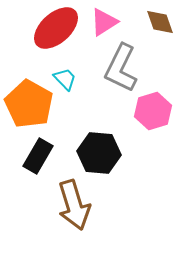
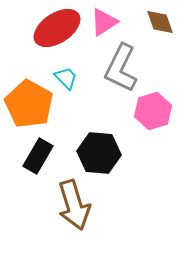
red ellipse: moved 1 px right; rotated 9 degrees clockwise
cyan trapezoid: moved 1 px right, 1 px up
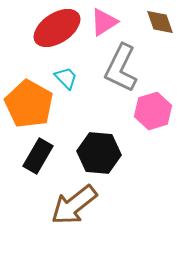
brown arrow: rotated 69 degrees clockwise
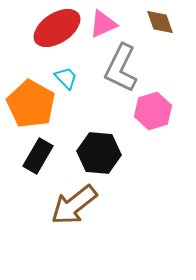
pink triangle: moved 1 px left, 2 px down; rotated 8 degrees clockwise
orange pentagon: moved 2 px right
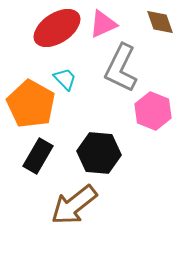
cyan trapezoid: moved 1 px left, 1 px down
pink hexagon: rotated 21 degrees counterclockwise
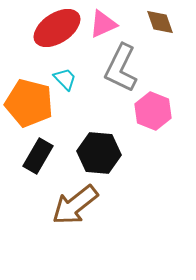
orange pentagon: moved 2 px left, 1 px up; rotated 15 degrees counterclockwise
brown arrow: moved 1 px right
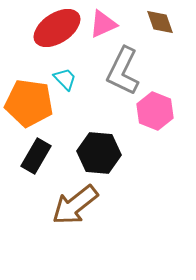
gray L-shape: moved 2 px right, 3 px down
orange pentagon: rotated 6 degrees counterclockwise
pink hexagon: moved 2 px right
black rectangle: moved 2 px left
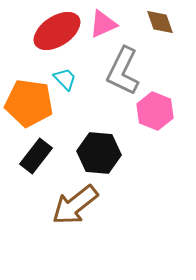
red ellipse: moved 3 px down
black rectangle: rotated 8 degrees clockwise
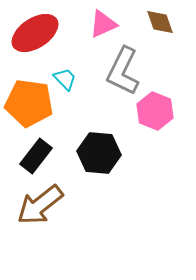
red ellipse: moved 22 px left, 2 px down
brown arrow: moved 35 px left
